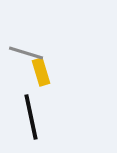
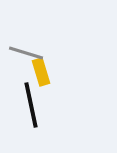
black line: moved 12 px up
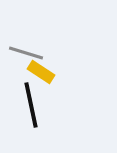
yellow rectangle: rotated 40 degrees counterclockwise
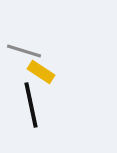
gray line: moved 2 px left, 2 px up
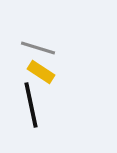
gray line: moved 14 px right, 3 px up
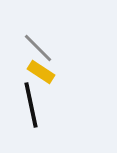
gray line: rotated 28 degrees clockwise
